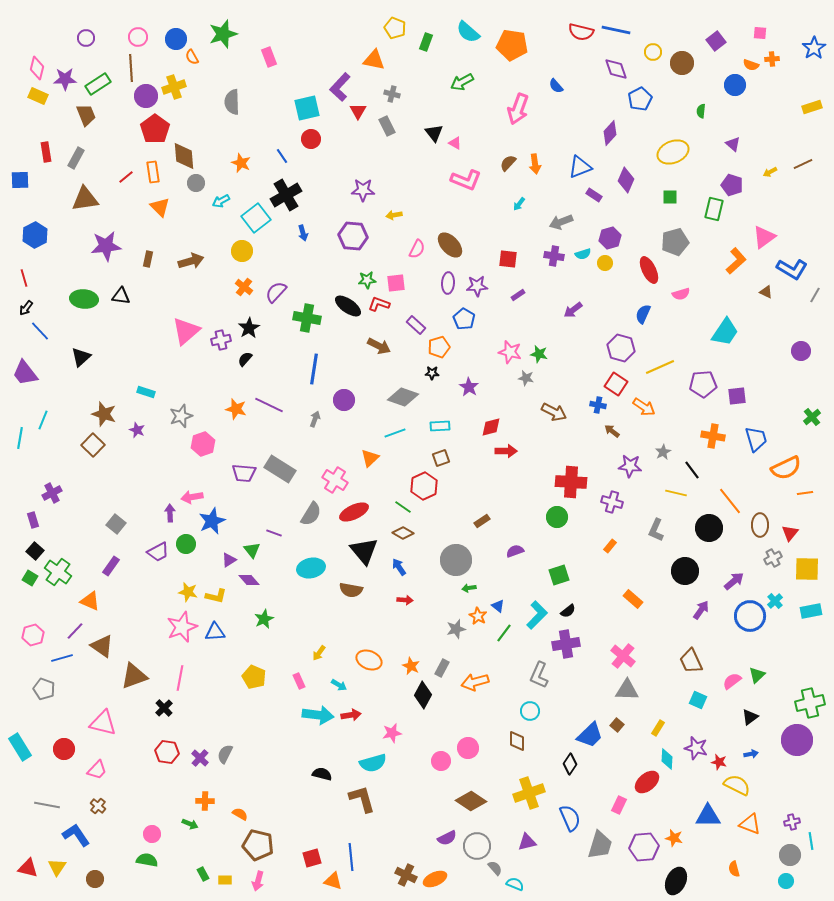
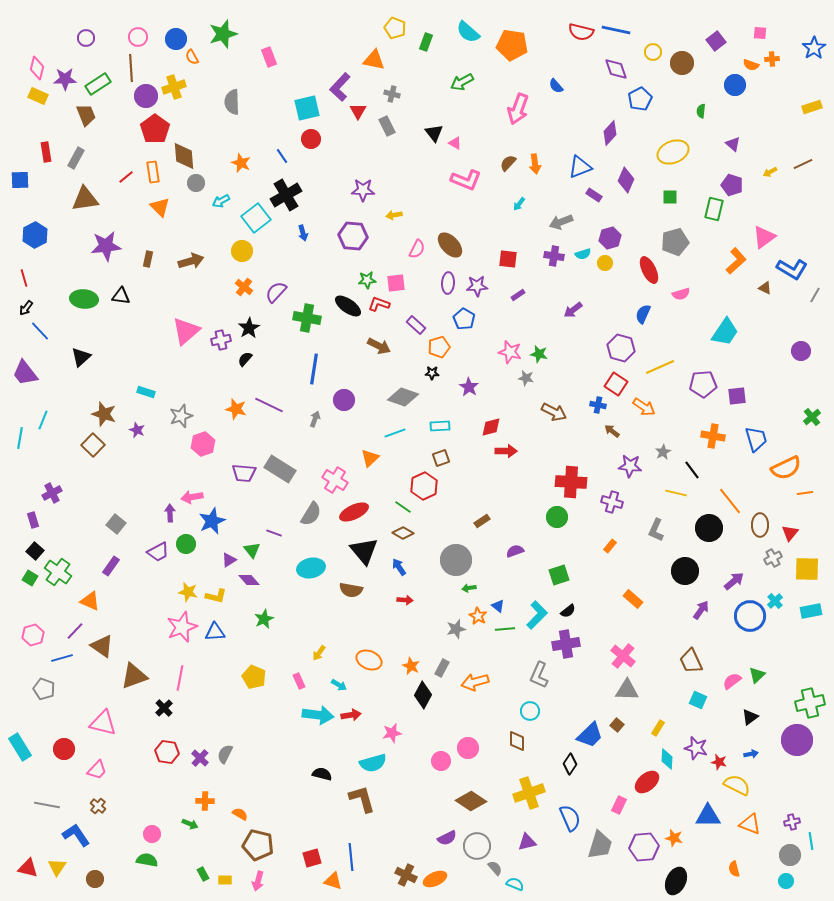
brown triangle at (766, 292): moved 1 px left, 4 px up
green line at (504, 633): moved 1 px right, 4 px up; rotated 48 degrees clockwise
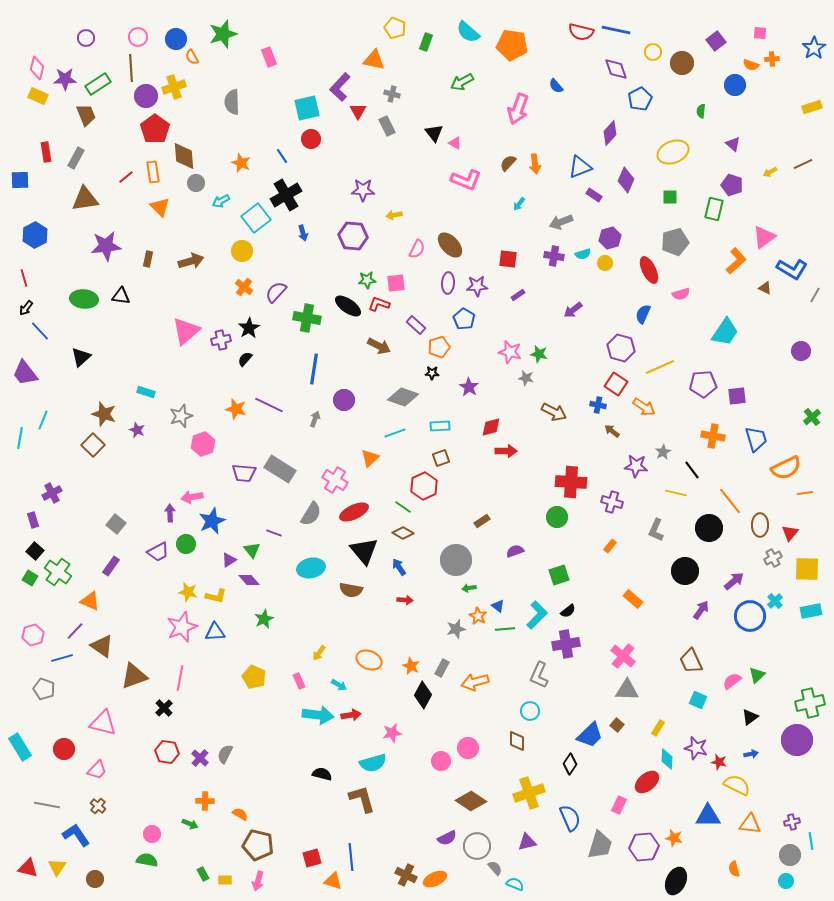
purple star at (630, 466): moved 6 px right
orange triangle at (750, 824): rotated 15 degrees counterclockwise
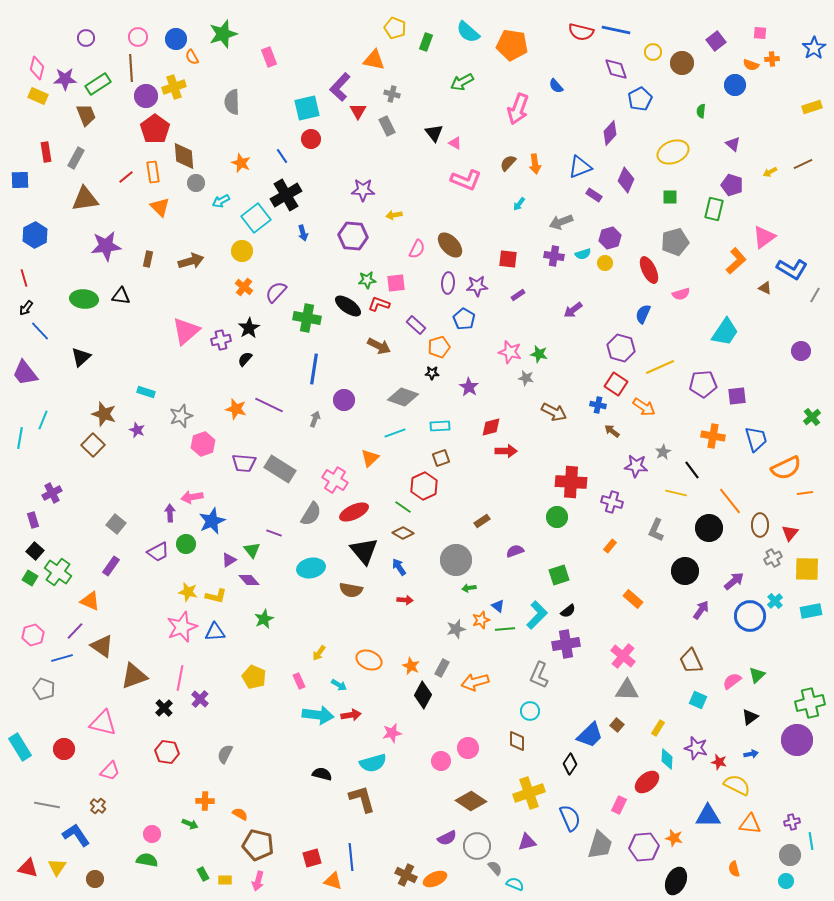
purple trapezoid at (244, 473): moved 10 px up
orange star at (478, 616): moved 3 px right, 4 px down; rotated 24 degrees clockwise
purple cross at (200, 758): moved 59 px up
pink trapezoid at (97, 770): moved 13 px right, 1 px down
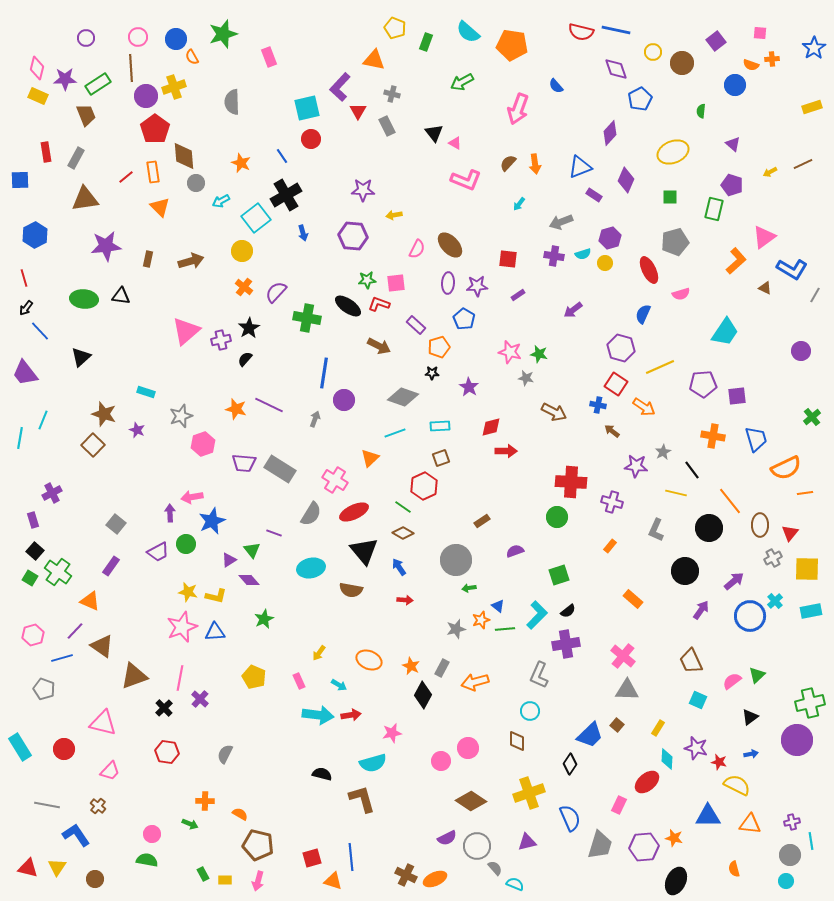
blue line at (314, 369): moved 10 px right, 4 px down
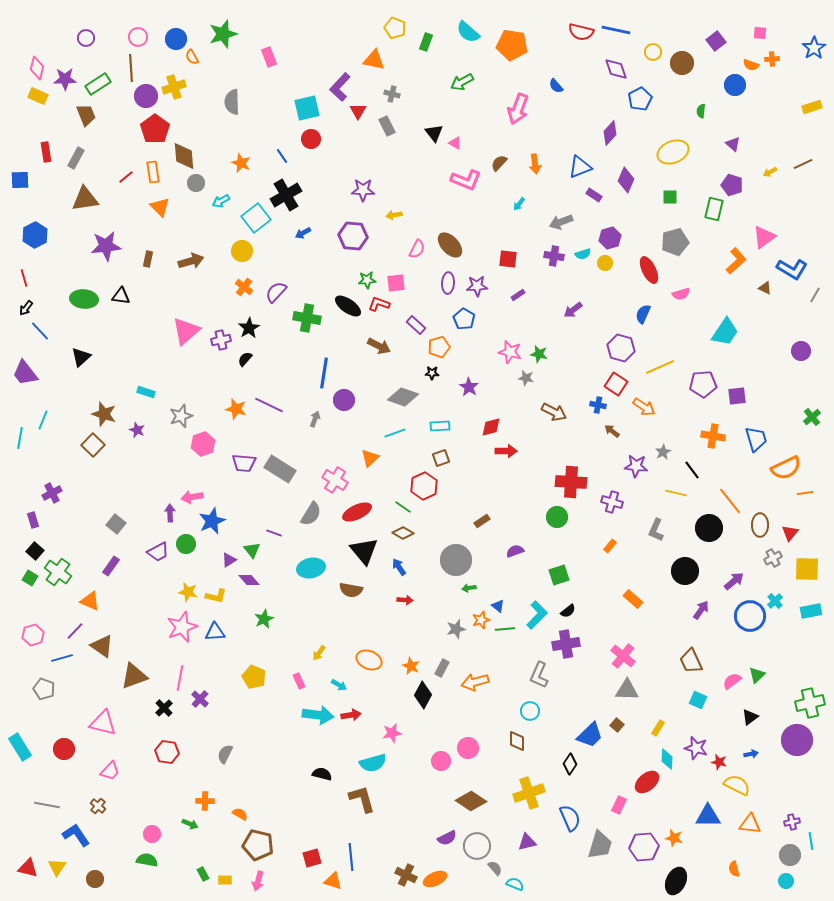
brown semicircle at (508, 163): moved 9 px left
blue arrow at (303, 233): rotated 77 degrees clockwise
red ellipse at (354, 512): moved 3 px right
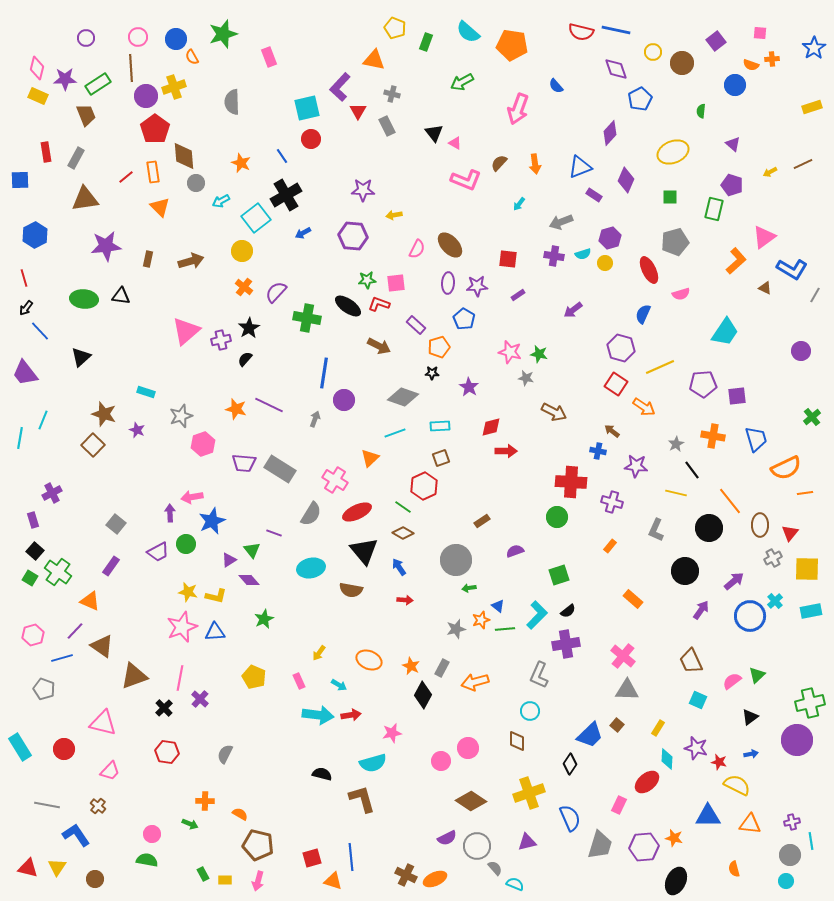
blue cross at (598, 405): moved 46 px down
gray star at (663, 452): moved 13 px right, 8 px up
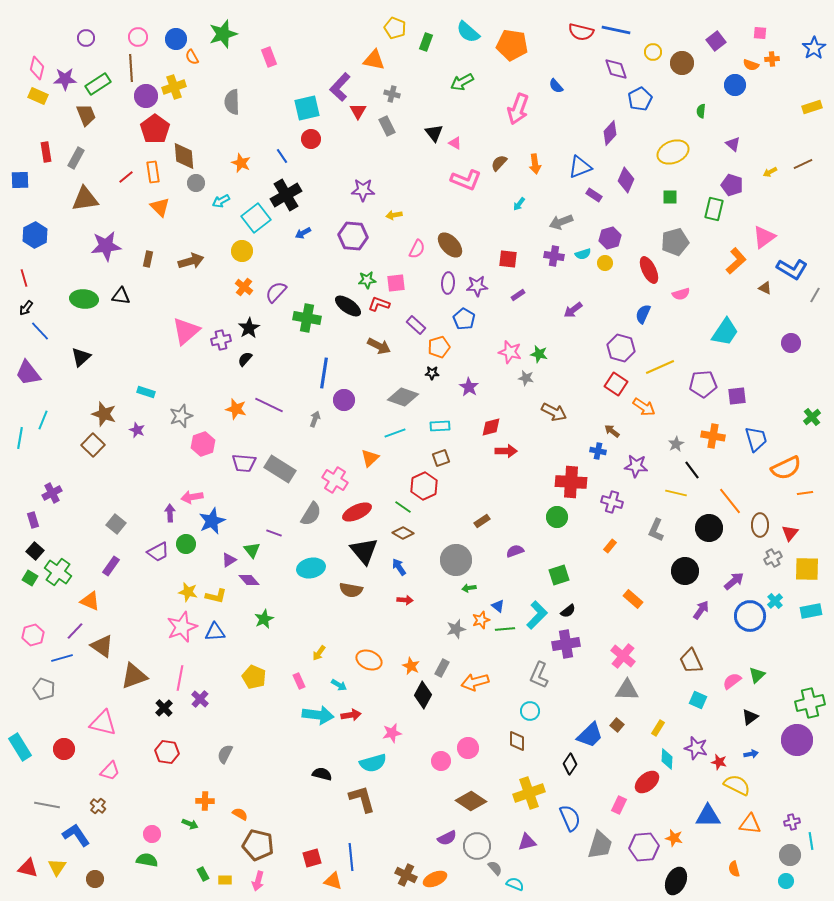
purple circle at (801, 351): moved 10 px left, 8 px up
purple trapezoid at (25, 373): moved 3 px right
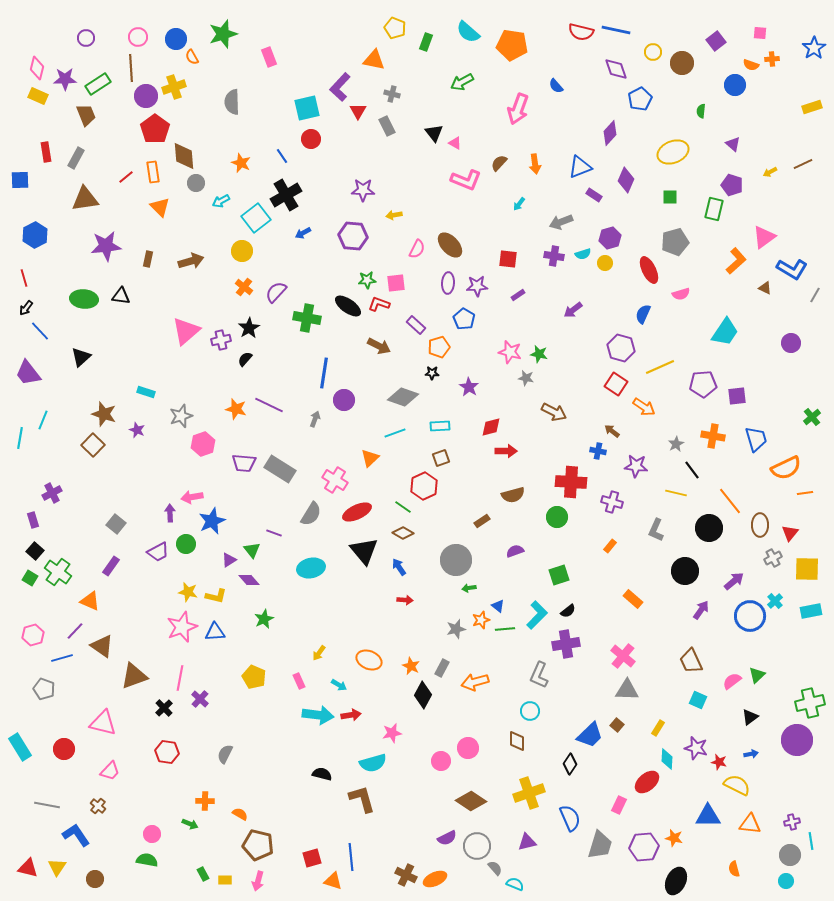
brown semicircle at (351, 590): moved 162 px right, 95 px up; rotated 25 degrees counterclockwise
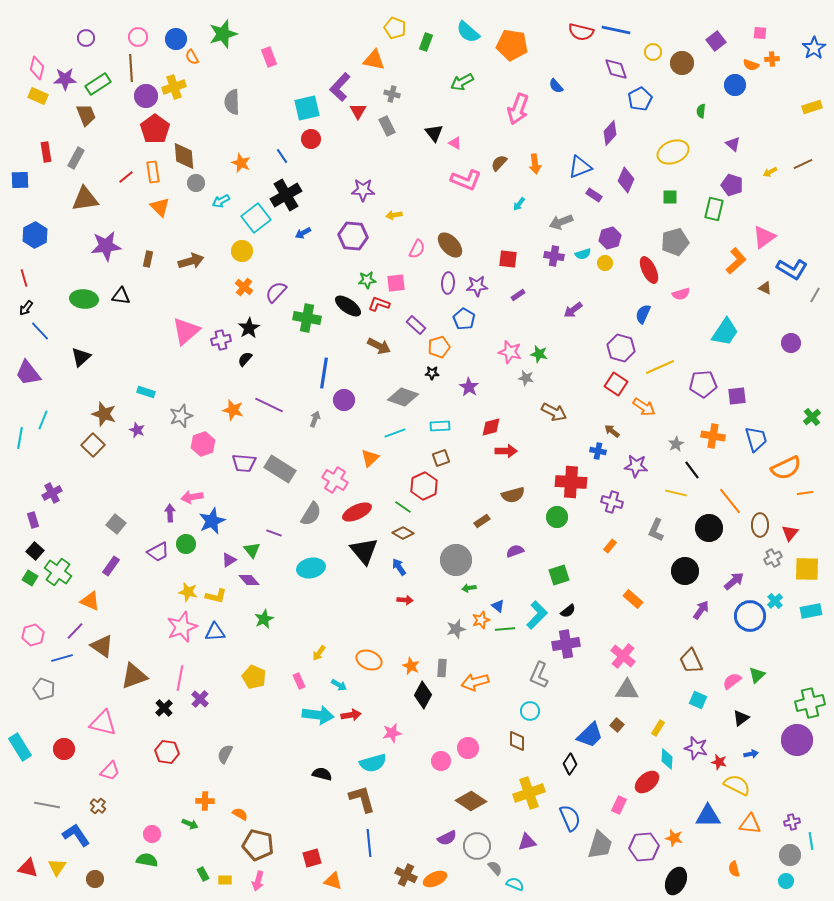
orange star at (236, 409): moved 3 px left, 1 px down
gray rectangle at (442, 668): rotated 24 degrees counterclockwise
black triangle at (750, 717): moved 9 px left, 1 px down
blue line at (351, 857): moved 18 px right, 14 px up
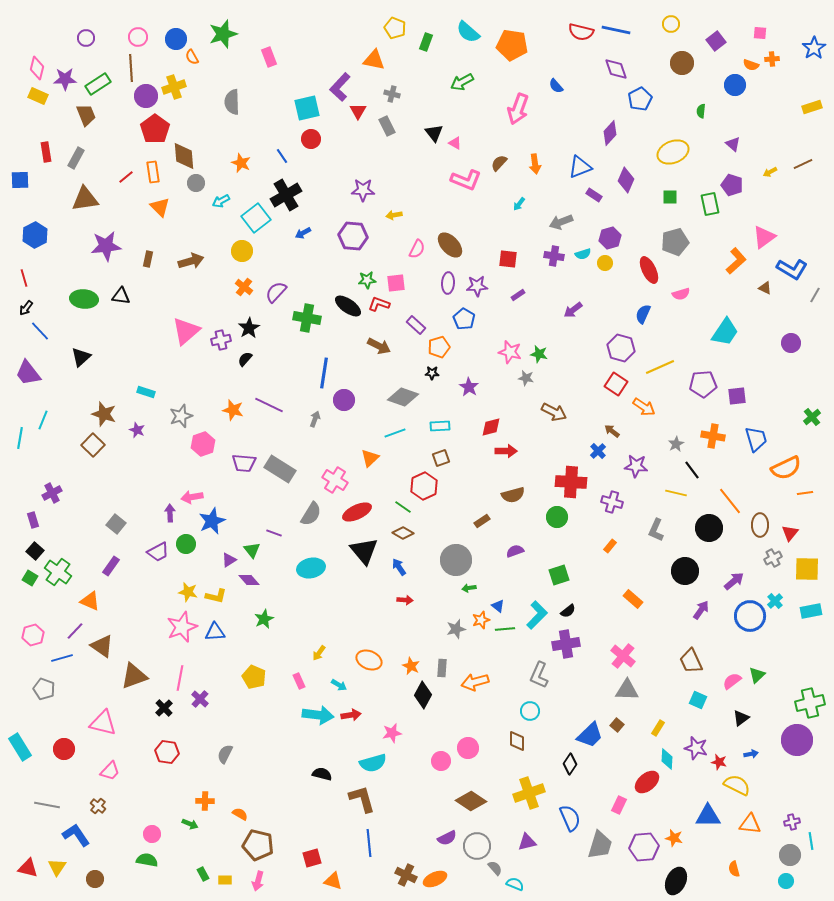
yellow circle at (653, 52): moved 18 px right, 28 px up
green rectangle at (714, 209): moved 4 px left, 5 px up; rotated 25 degrees counterclockwise
blue cross at (598, 451): rotated 35 degrees clockwise
